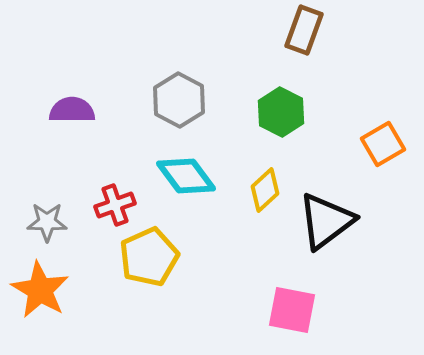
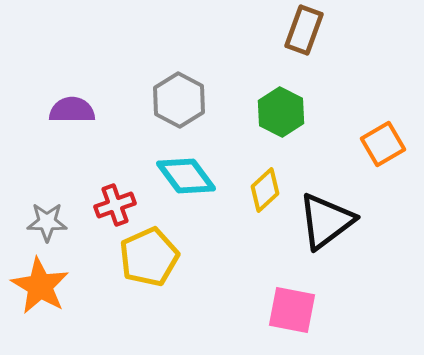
orange star: moved 4 px up
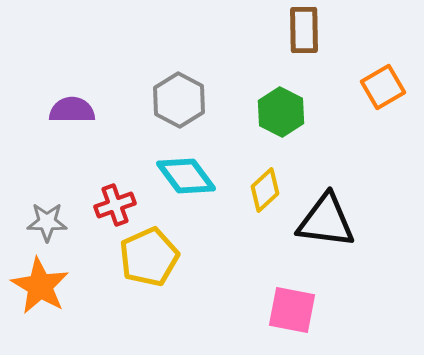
brown rectangle: rotated 21 degrees counterclockwise
orange square: moved 57 px up
black triangle: rotated 44 degrees clockwise
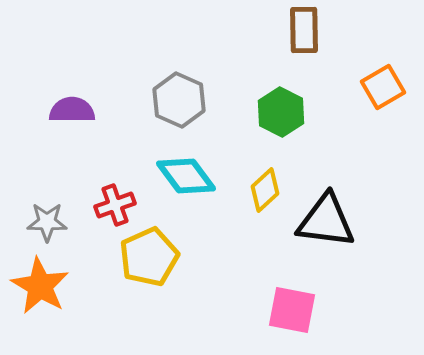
gray hexagon: rotated 4 degrees counterclockwise
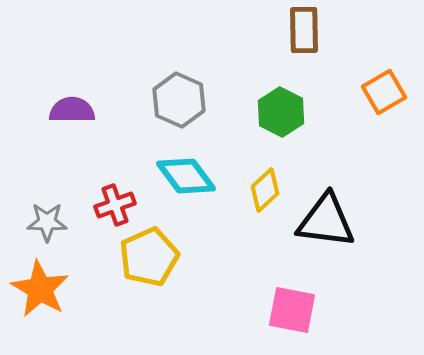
orange square: moved 1 px right, 5 px down
orange star: moved 3 px down
